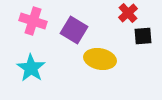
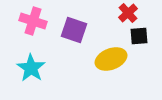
purple square: rotated 12 degrees counterclockwise
black square: moved 4 px left
yellow ellipse: moved 11 px right; rotated 32 degrees counterclockwise
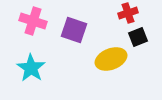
red cross: rotated 24 degrees clockwise
black square: moved 1 px left, 1 px down; rotated 18 degrees counterclockwise
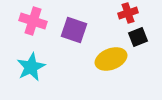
cyan star: moved 1 px up; rotated 12 degrees clockwise
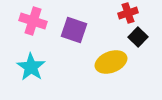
black square: rotated 24 degrees counterclockwise
yellow ellipse: moved 3 px down
cyan star: rotated 12 degrees counterclockwise
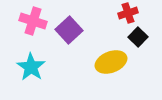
purple square: moved 5 px left; rotated 28 degrees clockwise
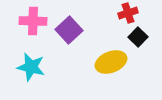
pink cross: rotated 16 degrees counterclockwise
cyan star: rotated 20 degrees counterclockwise
